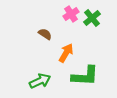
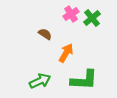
green L-shape: moved 1 px left, 4 px down
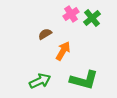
brown semicircle: rotated 64 degrees counterclockwise
orange arrow: moved 3 px left, 2 px up
green L-shape: rotated 12 degrees clockwise
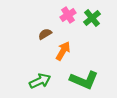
pink cross: moved 3 px left, 1 px down
green L-shape: rotated 8 degrees clockwise
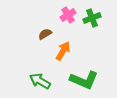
green cross: rotated 18 degrees clockwise
green arrow: rotated 125 degrees counterclockwise
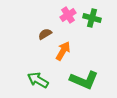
green cross: rotated 36 degrees clockwise
green arrow: moved 2 px left, 1 px up
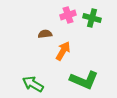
pink cross: rotated 14 degrees clockwise
brown semicircle: rotated 24 degrees clockwise
green arrow: moved 5 px left, 4 px down
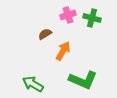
brown semicircle: rotated 24 degrees counterclockwise
green L-shape: moved 1 px left
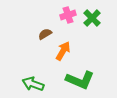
green cross: rotated 30 degrees clockwise
green L-shape: moved 3 px left
green arrow: rotated 10 degrees counterclockwise
